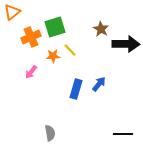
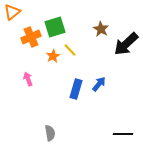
black arrow: rotated 136 degrees clockwise
orange star: rotated 24 degrees counterclockwise
pink arrow: moved 3 px left, 7 px down; rotated 120 degrees clockwise
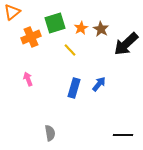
green square: moved 4 px up
orange star: moved 28 px right, 28 px up
blue rectangle: moved 2 px left, 1 px up
black line: moved 1 px down
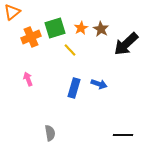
green square: moved 5 px down
blue arrow: rotated 70 degrees clockwise
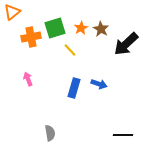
orange cross: rotated 12 degrees clockwise
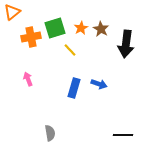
black arrow: rotated 40 degrees counterclockwise
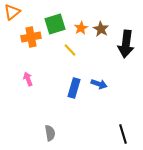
green square: moved 4 px up
black line: moved 1 px up; rotated 72 degrees clockwise
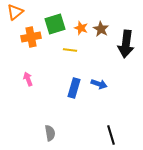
orange triangle: moved 3 px right
orange star: rotated 24 degrees counterclockwise
yellow line: rotated 40 degrees counterclockwise
black line: moved 12 px left, 1 px down
